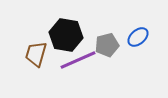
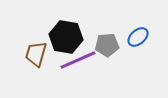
black hexagon: moved 2 px down
gray pentagon: rotated 10 degrees clockwise
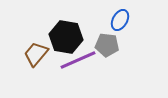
blue ellipse: moved 18 px left, 17 px up; rotated 20 degrees counterclockwise
gray pentagon: rotated 10 degrees clockwise
brown trapezoid: rotated 24 degrees clockwise
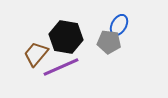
blue ellipse: moved 1 px left, 5 px down
gray pentagon: moved 2 px right, 3 px up
purple line: moved 17 px left, 7 px down
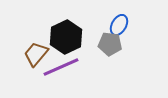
black hexagon: rotated 24 degrees clockwise
gray pentagon: moved 1 px right, 2 px down
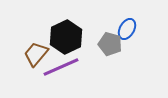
blue ellipse: moved 8 px right, 4 px down
gray pentagon: rotated 10 degrees clockwise
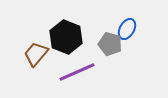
black hexagon: rotated 12 degrees counterclockwise
purple line: moved 16 px right, 5 px down
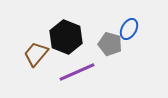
blue ellipse: moved 2 px right
